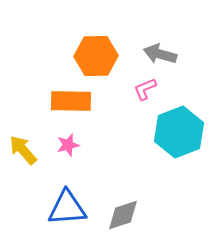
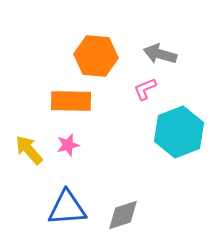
orange hexagon: rotated 6 degrees clockwise
yellow arrow: moved 6 px right
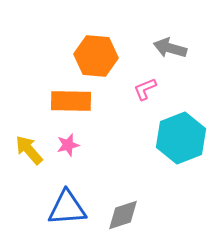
gray arrow: moved 10 px right, 6 px up
cyan hexagon: moved 2 px right, 6 px down
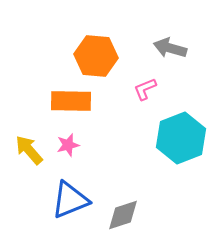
blue triangle: moved 3 px right, 8 px up; rotated 18 degrees counterclockwise
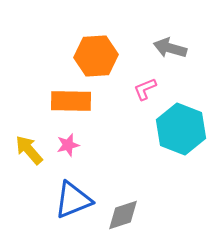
orange hexagon: rotated 9 degrees counterclockwise
cyan hexagon: moved 9 px up; rotated 18 degrees counterclockwise
blue triangle: moved 3 px right
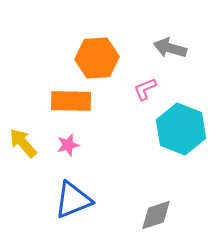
orange hexagon: moved 1 px right, 2 px down
yellow arrow: moved 6 px left, 7 px up
gray diamond: moved 33 px right
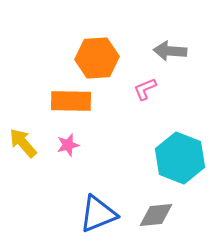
gray arrow: moved 3 px down; rotated 12 degrees counterclockwise
cyan hexagon: moved 1 px left, 29 px down
blue triangle: moved 25 px right, 14 px down
gray diamond: rotated 12 degrees clockwise
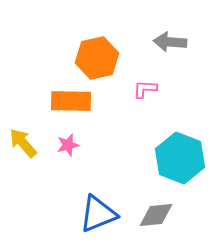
gray arrow: moved 9 px up
orange hexagon: rotated 9 degrees counterclockwise
pink L-shape: rotated 25 degrees clockwise
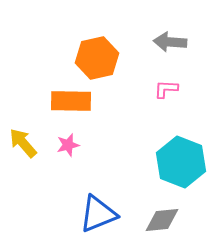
pink L-shape: moved 21 px right
cyan hexagon: moved 1 px right, 4 px down
gray diamond: moved 6 px right, 5 px down
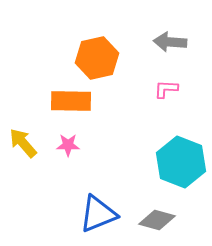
pink star: rotated 15 degrees clockwise
gray diamond: moved 5 px left; rotated 21 degrees clockwise
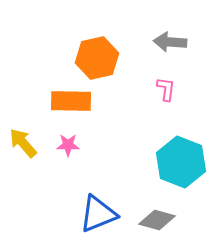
pink L-shape: rotated 95 degrees clockwise
